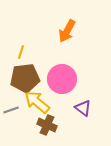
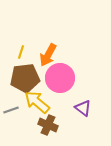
orange arrow: moved 19 px left, 24 px down
pink circle: moved 2 px left, 1 px up
brown cross: moved 1 px right
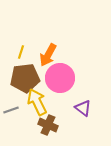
yellow arrow: rotated 24 degrees clockwise
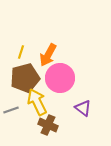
brown pentagon: rotated 8 degrees counterclockwise
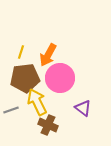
brown pentagon: rotated 8 degrees clockwise
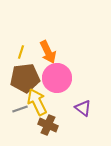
orange arrow: moved 3 px up; rotated 55 degrees counterclockwise
pink circle: moved 3 px left
gray line: moved 9 px right, 1 px up
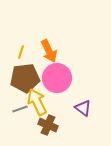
orange arrow: moved 1 px right, 1 px up
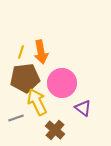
orange arrow: moved 8 px left, 1 px down; rotated 15 degrees clockwise
pink circle: moved 5 px right, 5 px down
gray line: moved 4 px left, 9 px down
brown cross: moved 7 px right, 5 px down; rotated 18 degrees clockwise
